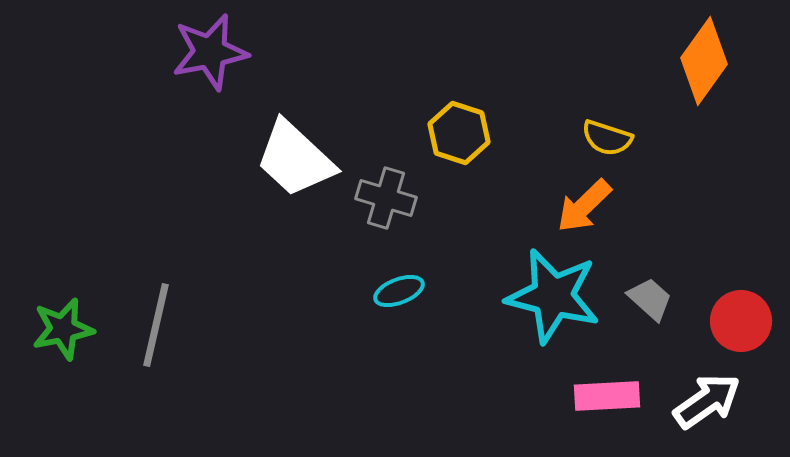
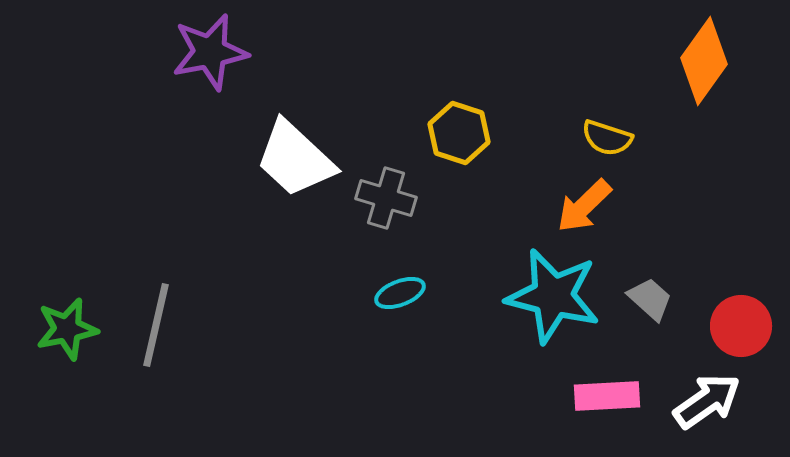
cyan ellipse: moved 1 px right, 2 px down
red circle: moved 5 px down
green star: moved 4 px right
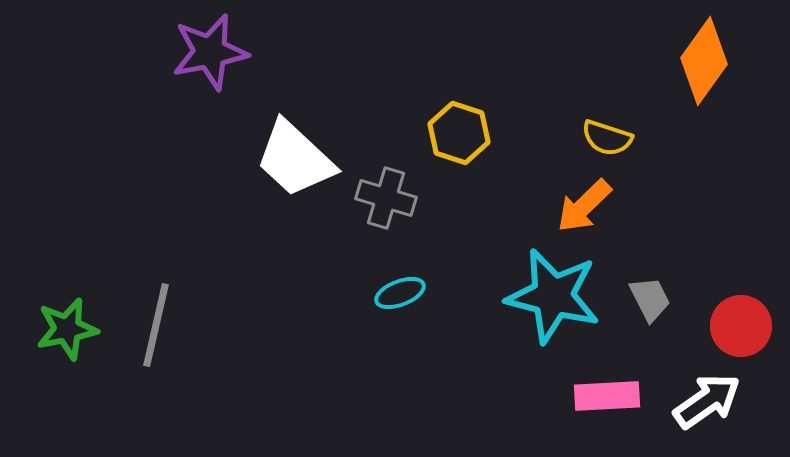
gray trapezoid: rotated 21 degrees clockwise
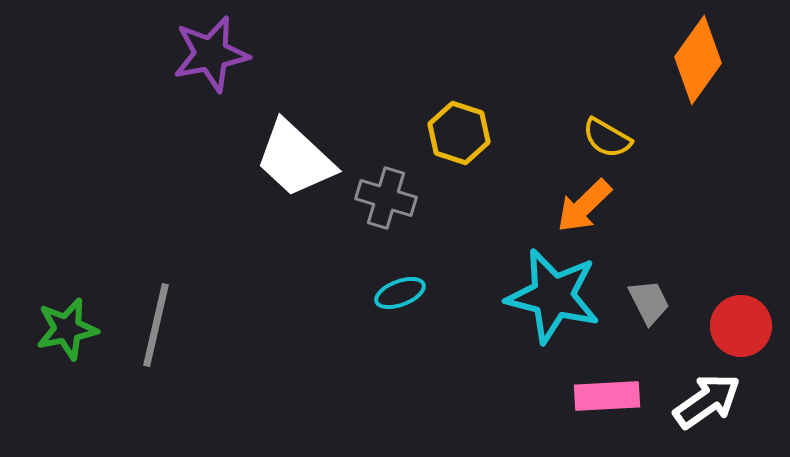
purple star: moved 1 px right, 2 px down
orange diamond: moved 6 px left, 1 px up
yellow semicircle: rotated 12 degrees clockwise
gray trapezoid: moved 1 px left, 3 px down
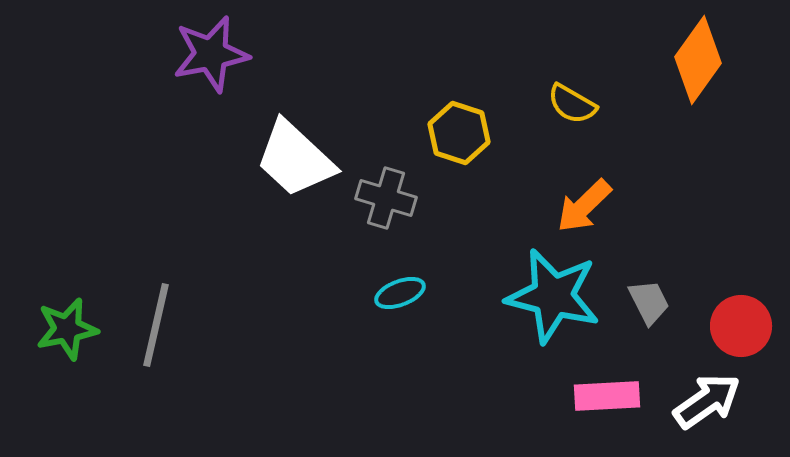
yellow semicircle: moved 35 px left, 34 px up
